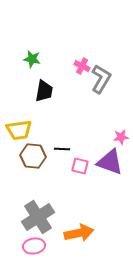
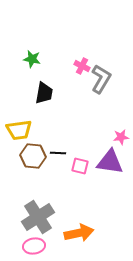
black trapezoid: moved 2 px down
black line: moved 4 px left, 4 px down
purple triangle: rotated 12 degrees counterclockwise
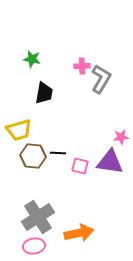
pink cross: rotated 28 degrees counterclockwise
yellow trapezoid: rotated 8 degrees counterclockwise
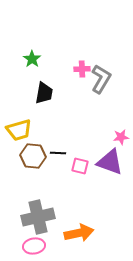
green star: rotated 24 degrees clockwise
pink cross: moved 3 px down
purple triangle: rotated 12 degrees clockwise
gray cross: rotated 20 degrees clockwise
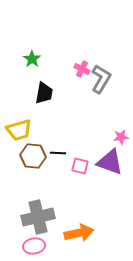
pink cross: rotated 28 degrees clockwise
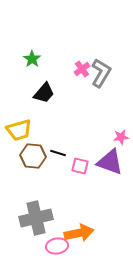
pink cross: rotated 28 degrees clockwise
gray L-shape: moved 6 px up
black trapezoid: rotated 30 degrees clockwise
black line: rotated 14 degrees clockwise
gray cross: moved 2 px left, 1 px down
pink ellipse: moved 23 px right
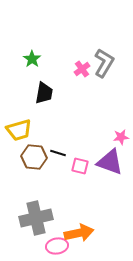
gray L-shape: moved 3 px right, 10 px up
black trapezoid: rotated 30 degrees counterclockwise
brown hexagon: moved 1 px right, 1 px down
